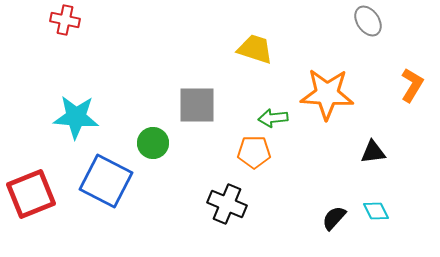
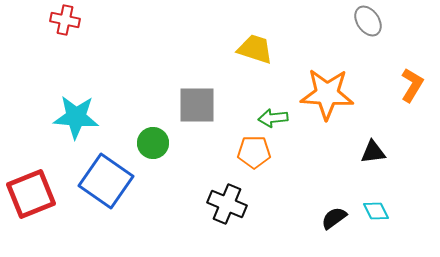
blue square: rotated 8 degrees clockwise
black semicircle: rotated 12 degrees clockwise
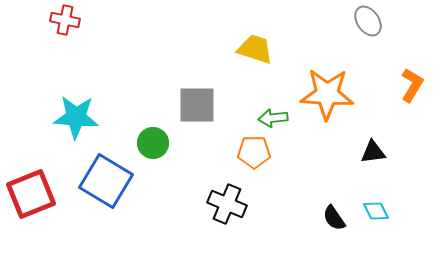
blue square: rotated 4 degrees counterclockwise
black semicircle: rotated 88 degrees counterclockwise
